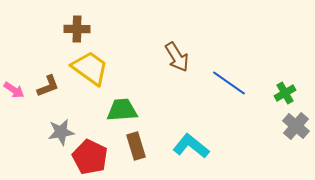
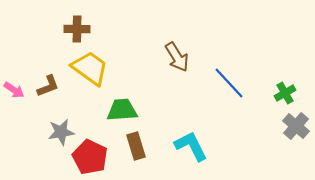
blue line: rotated 12 degrees clockwise
cyan L-shape: rotated 24 degrees clockwise
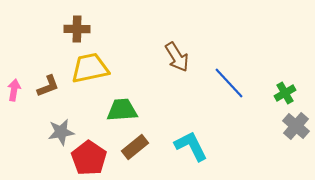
yellow trapezoid: rotated 48 degrees counterclockwise
pink arrow: rotated 115 degrees counterclockwise
brown rectangle: moved 1 px left, 1 px down; rotated 68 degrees clockwise
red pentagon: moved 1 px left, 1 px down; rotated 8 degrees clockwise
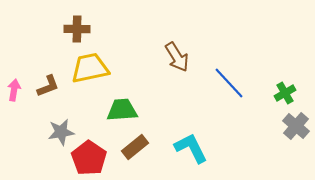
cyan L-shape: moved 2 px down
